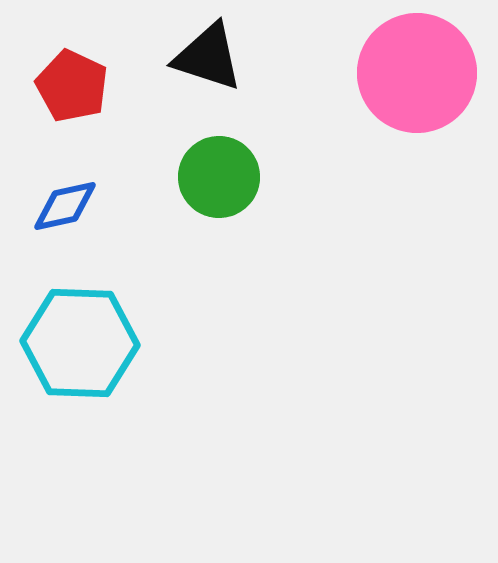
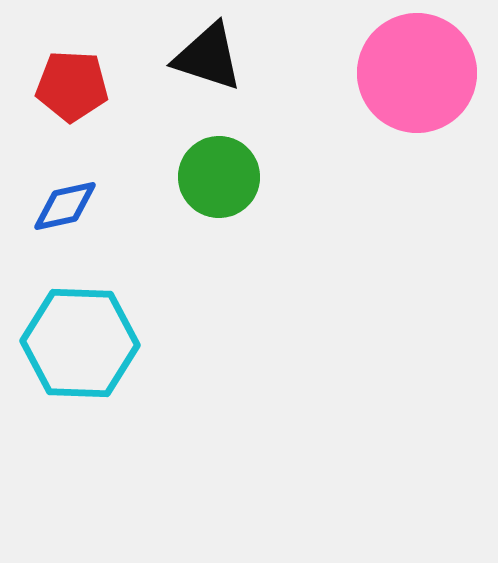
red pentagon: rotated 22 degrees counterclockwise
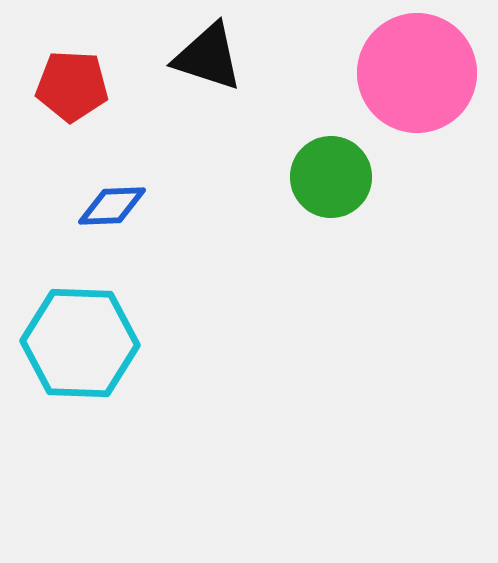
green circle: moved 112 px right
blue diamond: moved 47 px right; rotated 10 degrees clockwise
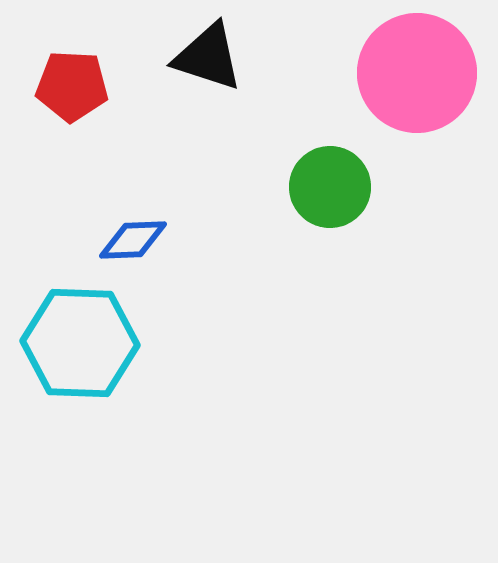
green circle: moved 1 px left, 10 px down
blue diamond: moved 21 px right, 34 px down
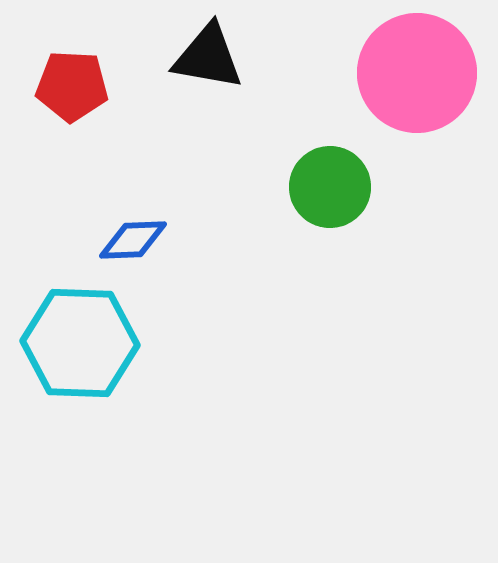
black triangle: rotated 8 degrees counterclockwise
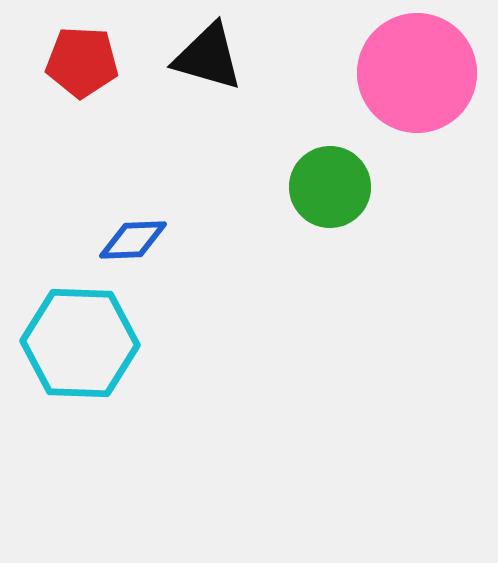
black triangle: rotated 6 degrees clockwise
red pentagon: moved 10 px right, 24 px up
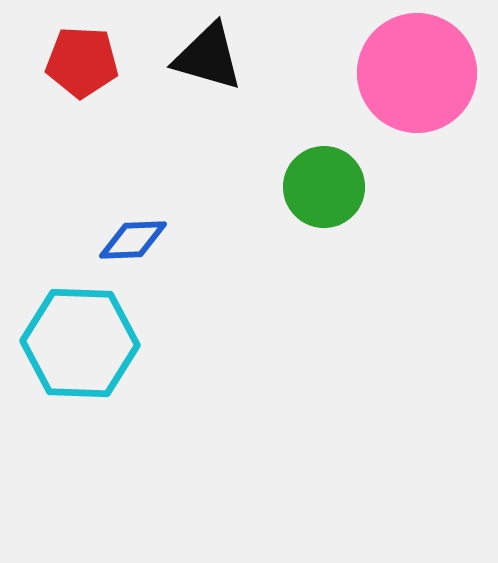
green circle: moved 6 px left
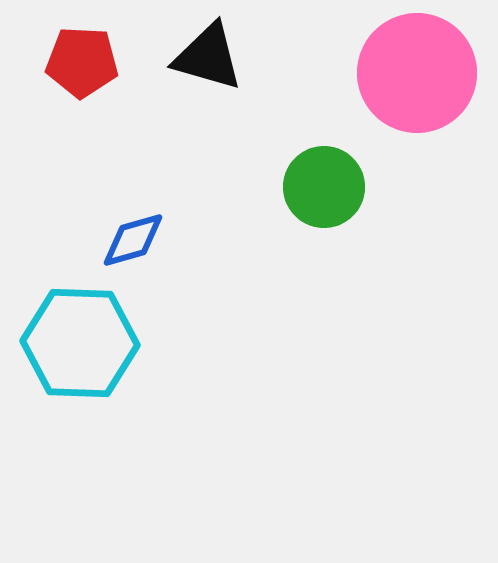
blue diamond: rotated 14 degrees counterclockwise
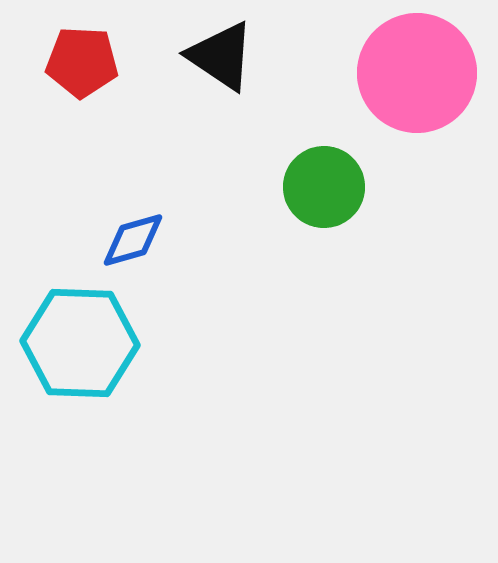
black triangle: moved 13 px right, 1 px up; rotated 18 degrees clockwise
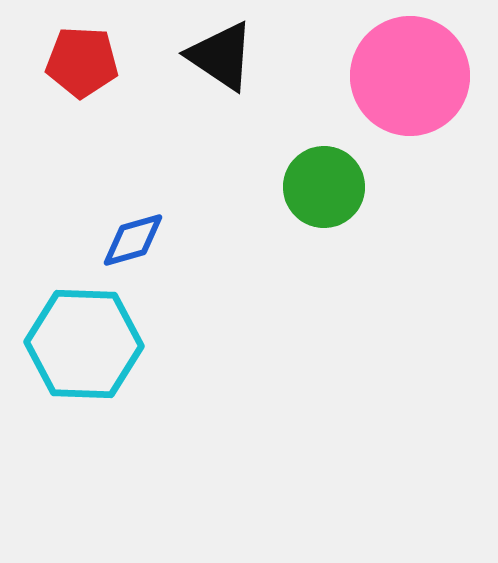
pink circle: moved 7 px left, 3 px down
cyan hexagon: moved 4 px right, 1 px down
